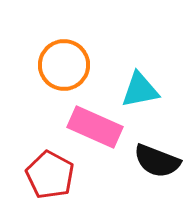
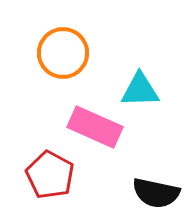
orange circle: moved 1 px left, 12 px up
cyan triangle: rotated 9 degrees clockwise
black semicircle: moved 1 px left, 32 px down; rotated 9 degrees counterclockwise
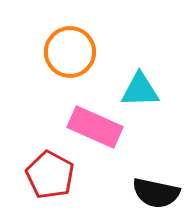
orange circle: moved 7 px right, 1 px up
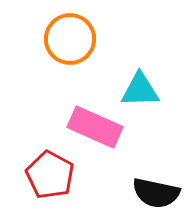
orange circle: moved 13 px up
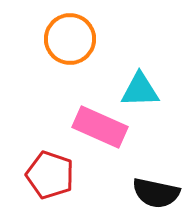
pink rectangle: moved 5 px right
red pentagon: rotated 9 degrees counterclockwise
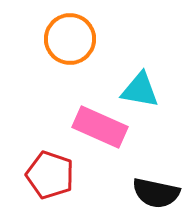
cyan triangle: rotated 12 degrees clockwise
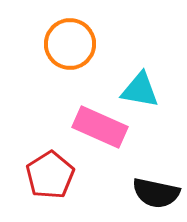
orange circle: moved 5 px down
red pentagon: rotated 21 degrees clockwise
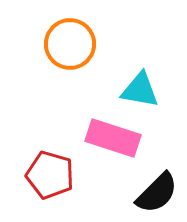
pink rectangle: moved 13 px right, 11 px down; rotated 6 degrees counterclockwise
red pentagon: rotated 24 degrees counterclockwise
black semicircle: moved 1 px right; rotated 57 degrees counterclockwise
